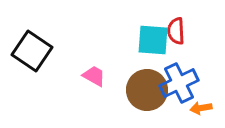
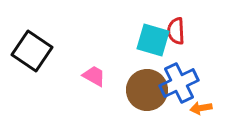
cyan square: rotated 12 degrees clockwise
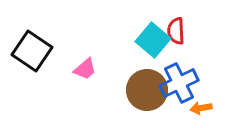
cyan square: rotated 24 degrees clockwise
pink trapezoid: moved 9 px left, 7 px up; rotated 110 degrees clockwise
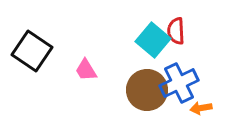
pink trapezoid: moved 1 px right, 1 px down; rotated 100 degrees clockwise
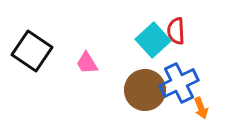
cyan square: rotated 8 degrees clockwise
pink trapezoid: moved 1 px right, 7 px up
brown circle: moved 2 px left
orange arrow: rotated 100 degrees counterclockwise
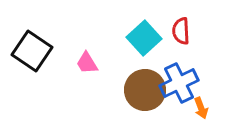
red semicircle: moved 5 px right
cyan square: moved 9 px left, 2 px up
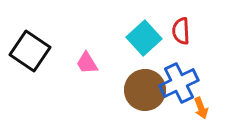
black square: moved 2 px left
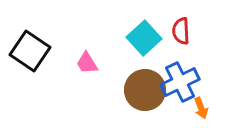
blue cross: moved 1 px right, 1 px up
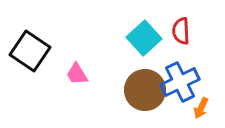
pink trapezoid: moved 10 px left, 11 px down
orange arrow: rotated 45 degrees clockwise
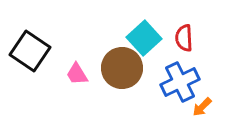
red semicircle: moved 3 px right, 7 px down
brown circle: moved 23 px left, 22 px up
orange arrow: moved 1 px right, 1 px up; rotated 20 degrees clockwise
